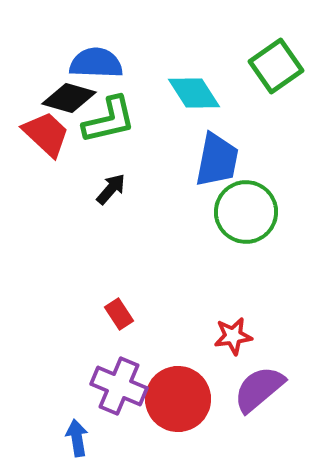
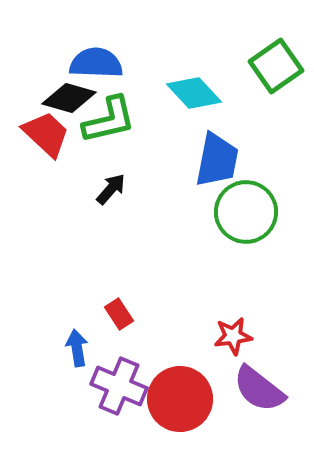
cyan diamond: rotated 10 degrees counterclockwise
purple semicircle: rotated 102 degrees counterclockwise
red circle: moved 2 px right
blue arrow: moved 90 px up
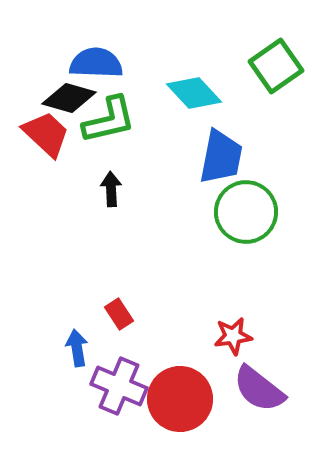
blue trapezoid: moved 4 px right, 3 px up
black arrow: rotated 44 degrees counterclockwise
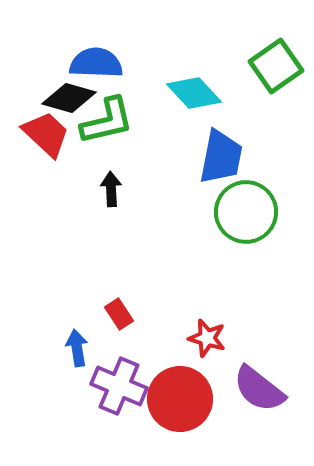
green L-shape: moved 2 px left, 1 px down
red star: moved 26 px left, 2 px down; rotated 24 degrees clockwise
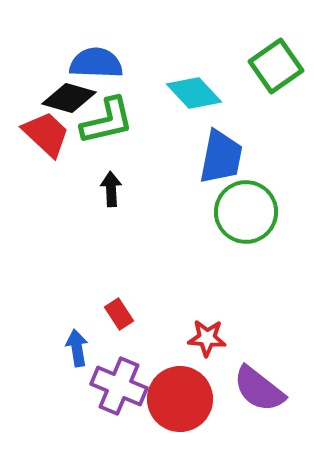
red star: rotated 12 degrees counterclockwise
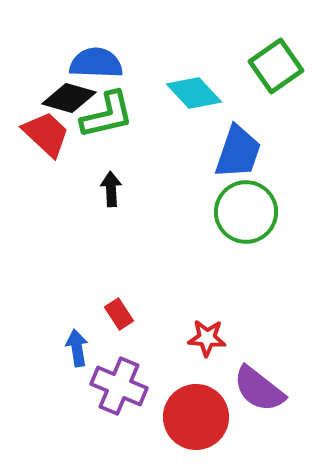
green L-shape: moved 6 px up
blue trapezoid: moved 17 px right, 5 px up; rotated 8 degrees clockwise
red circle: moved 16 px right, 18 px down
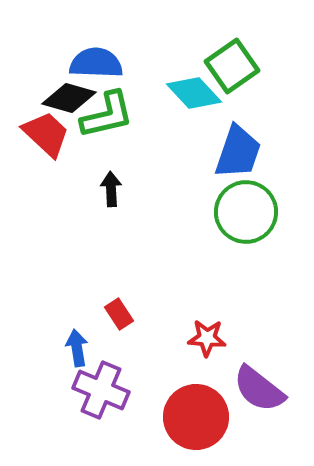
green square: moved 44 px left
purple cross: moved 18 px left, 4 px down
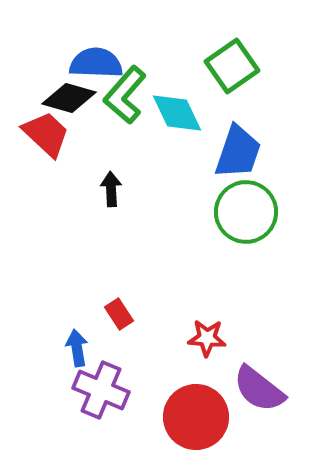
cyan diamond: moved 17 px left, 20 px down; rotated 18 degrees clockwise
green L-shape: moved 18 px right, 20 px up; rotated 144 degrees clockwise
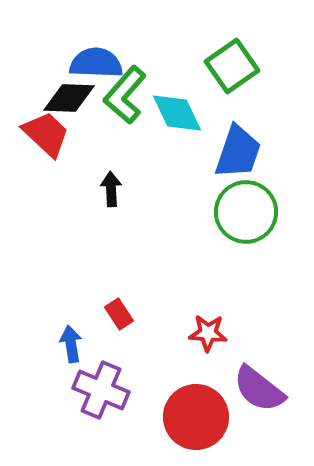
black diamond: rotated 14 degrees counterclockwise
red star: moved 1 px right, 5 px up
blue arrow: moved 6 px left, 4 px up
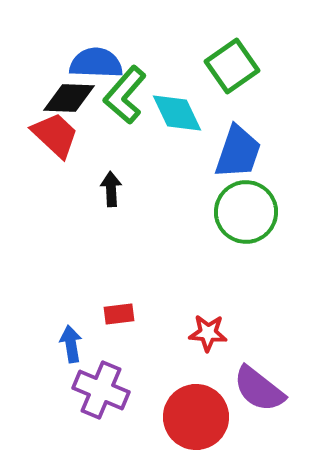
red trapezoid: moved 9 px right, 1 px down
red rectangle: rotated 64 degrees counterclockwise
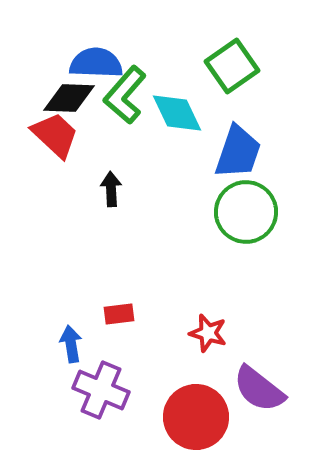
red star: rotated 12 degrees clockwise
